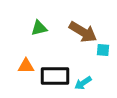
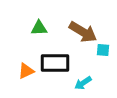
green triangle: rotated 12 degrees clockwise
orange triangle: moved 5 px down; rotated 24 degrees counterclockwise
black rectangle: moved 13 px up
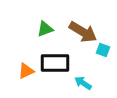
green triangle: moved 6 px right, 1 px down; rotated 18 degrees counterclockwise
cyan square: rotated 16 degrees clockwise
cyan arrow: rotated 66 degrees clockwise
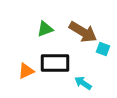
cyan square: moved 1 px up
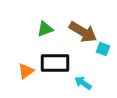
orange triangle: rotated 12 degrees counterclockwise
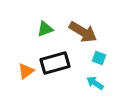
cyan square: moved 4 px left, 9 px down
black rectangle: rotated 16 degrees counterclockwise
cyan arrow: moved 12 px right
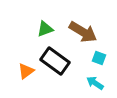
black rectangle: moved 2 px up; rotated 52 degrees clockwise
